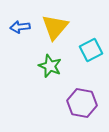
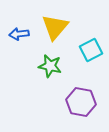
blue arrow: moved 1 px left, 7 px down
green star: rotated 10 degrees counterclockwise
purple hexagon: moved 1 px left, 1 px up
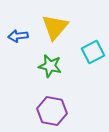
blue arrow: moved 1 px left, 2 px down
cyan square: moved 2 px right, 2 px down
purple hexagon: moved 29 px left, 9 px down
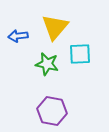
cyan square: moved 13 px left, 2 px down; rotated 25 degrees clockwise
green star: moved 3 px left, 2 px up
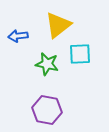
yellow triangle: moved 3 px right, 2 px up; rotated 12 degrees clockwise
purple hexagon: moved 5 px left, 1 px up
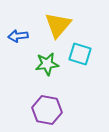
yellow triangle: rotated 12 degrees counterclockwise
cyan square: rotated 20 degrees clockwise
green star: rotated 20 degrees counterclockwise
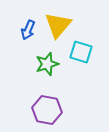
blue arrow: moved 10 px right, 6 px up; rotated 60 degrees counterclockwise
cyan square: moved 1 px right, 2 px up
green star: rotated 10 degrees counterclockwise
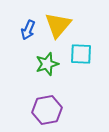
cyan square: moved 2 px down; rotated 15 degrees counterclockwise
purple hexagon: rotated 20 degrees counterclockwise
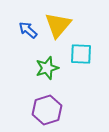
blue arrow: rotated 108 degrees clockwise
green star: moved 4 px down
purple hexagon: rotated 8 degrees counterclockwise
